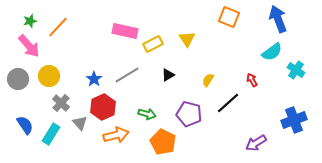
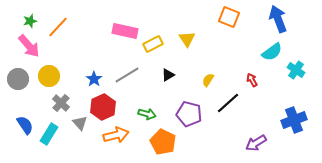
cyan rectangle: moved 2 px left
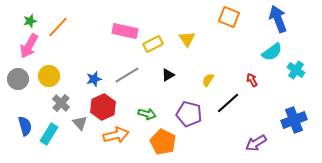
pink arrow: rotated 70 degrees clockwise
blue star: rotated 21 degrees clockwise
blue semicircle: moved 1 px down; rotated 18 degrees clockwise
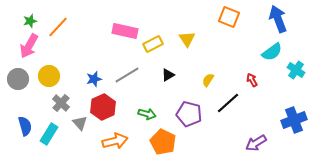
orange arrow: moved 1 px left, 6 px down
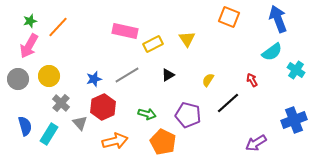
purple pentagon: moved 1 px left, 1 px down
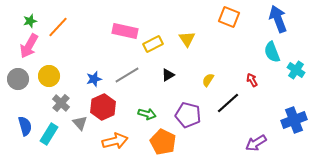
cyan semicircle: rotated 105 degrees clockwise
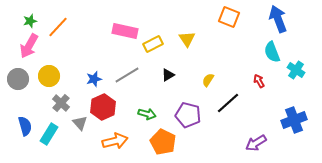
red arrow: moved 7 px right, 1 px down
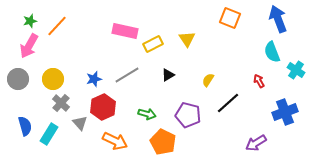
orange square: moved 1 px right, 1 px down
orange line: moved 1 px left, 1 px up
yellow circle: moved 4 px right, 3 px down
blue cross: moved 9 px left, 8 px up
orange arrow: rotated 40 degrees clockwise
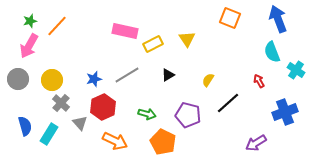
yellow circle: moved 1 px left, 1 px down
